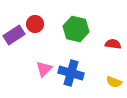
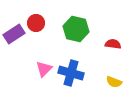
red circle: moved 1 px right, 1 px up
purple rectangle: moved 1 px up
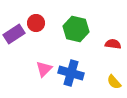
yellow semicircle: rotated 28 degrees clockwise
